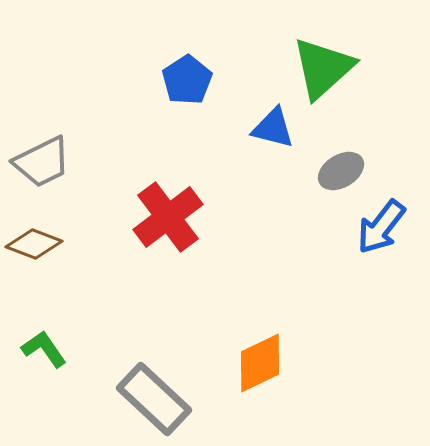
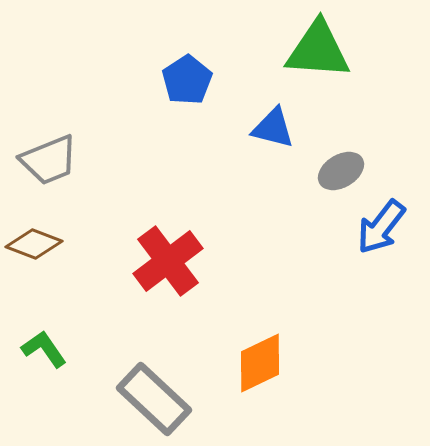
green triangle: moved 5 px left, 18 px up; rotated 46 degrees clockwise
gray trapezoid: moved 7 px right, 2 px up; rotated 4 degrees clockwise
red cross: moved 44 px down
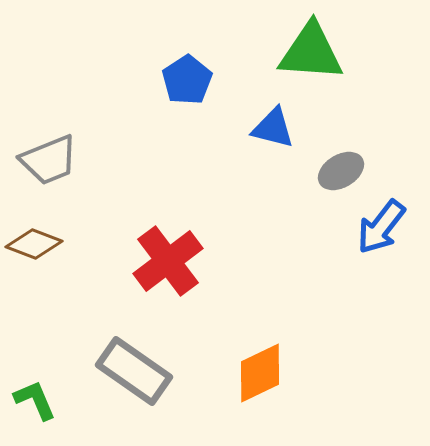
green triangle: moved 7 px left, 2 px down
green L-shape: moved 9 px left, 51 px down; rotated 12 degrees clockwise
orange diamond: moved 10 px down
gray rectangle: moved 20 px left, 28 px up; rotated 8 degrees counterclockwise
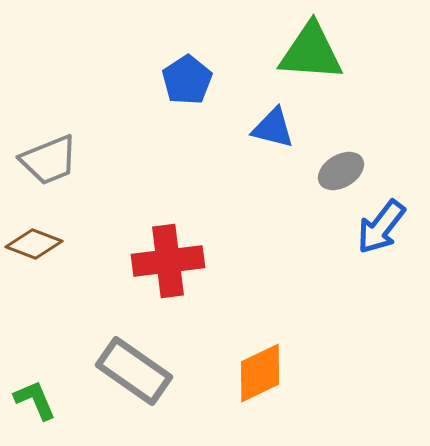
red cross: rotated 30 degrees clockwise
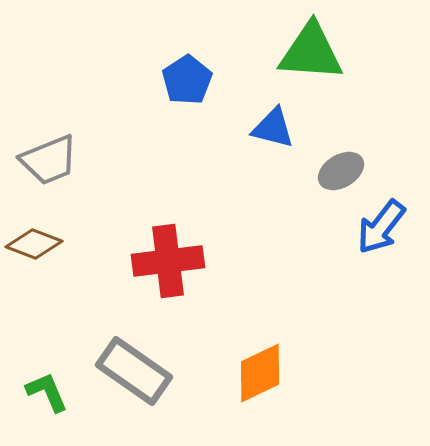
green L-shape: moved 12 px right, 8 px up
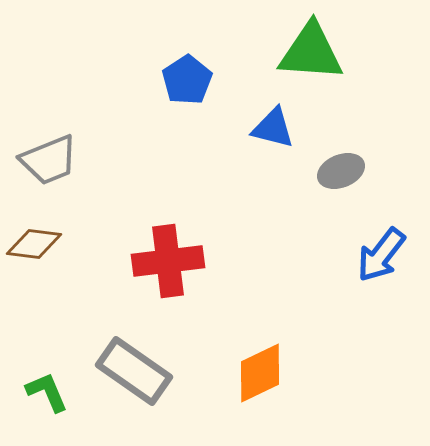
gray ellipse: rotated 9 degrees clockwise
blue arrow: moved 28 px down
brown diamond: rotated 14 degrees counterclockwise
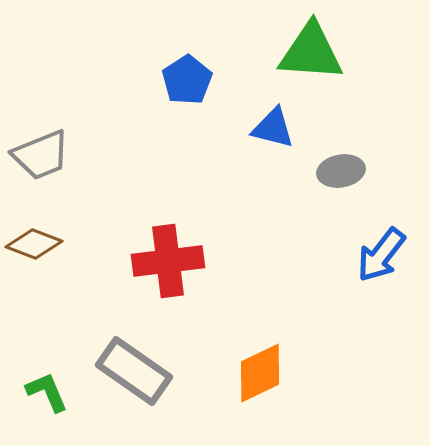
gray trapezoid: moved 8 px left, 5 px up
gray ellipse: rotated 12 degrees clockwise
brown diamond: rotated 14 degrees clockwise
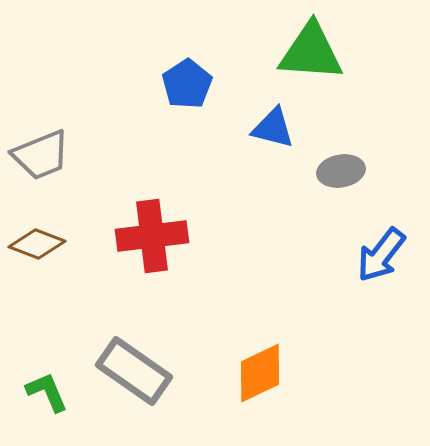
blue pentagon: moved 4 px down
brown diamond: moved 3 px right
red cross: moved 16 px left, 25 px up
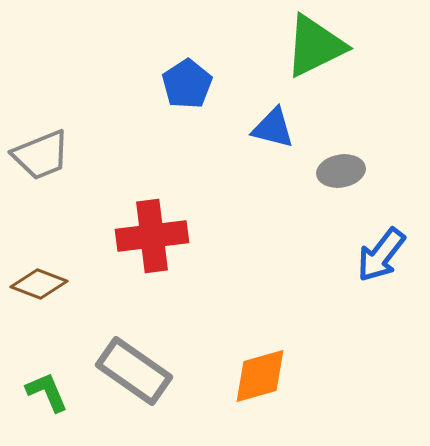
green triangle: moved 4 px right, 6 px up; rotated 30 degrees counterclockwise
brown diamond: moved 2 px right, 40 px down
orange diamond: moved 3 px down; rotated 10 degrees clockwise
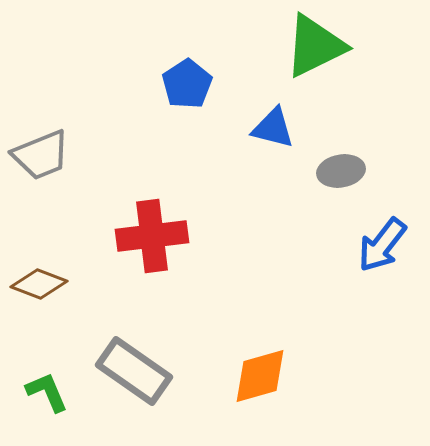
blue arrow: moved 1 px right, 10 px up
